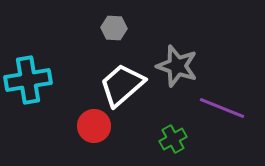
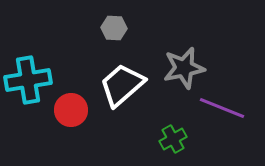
gray star: moved 7 px right, 2 px down; rotated 30 degrees counterclockwise
red circle: moved 23 px left, 16 px up
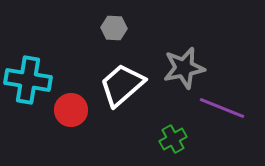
cyan cross: rotated 18 degrees clockwise
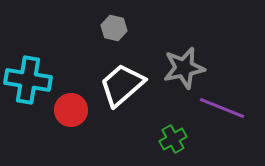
gray hexagon: rotated 10 degrees clockwise
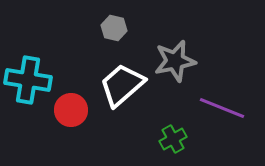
gray star: moved 9 px left, 7 px up
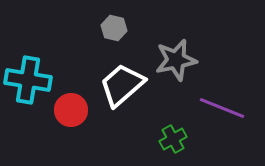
gray star: moved 1 px right, 1 px up
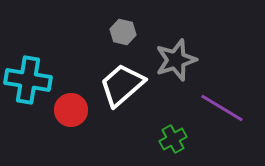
gray hexagon: moved 9 px right, 4 px down
gray star: rotated 6 degrees counterclockwise
purple line: rotated 9 degrees clockwise
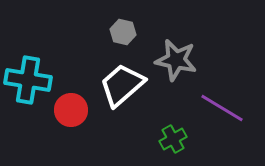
gray star: rotated 30 degrees clockwise
